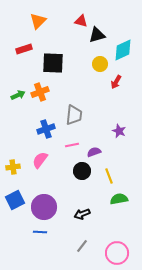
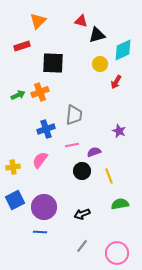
red rectangle: moved 2 px left, 3 px up
green semicircle: moved 1 px right, 5 px down
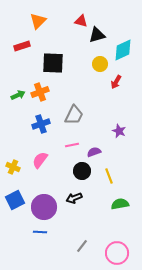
gray trapezoid: rotated 20 degrees clockwise
blue cross: moved 5 px left, 5 px up
yellow cross: rotated 32 degrees clockwise
black arrow: moved 8 px left, 16 px up
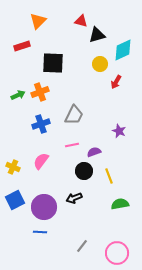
pink semicircle: moved 1 px right, 1 px down
black circle: moved 2 px right
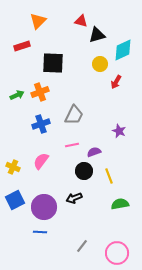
green arrow: moved 1 px left
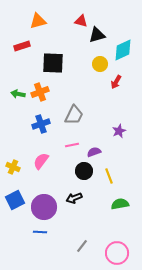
orange triangle: rotated 30 degrees clockwise
green arrow: moved 1 px right, 1 px up; rotated 144 degrees counterclockwise
purple star: rotated 24 degrees clockwise
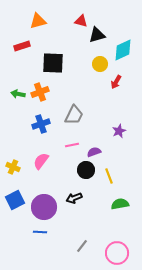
black circle: moved 2 px right, 1 px up
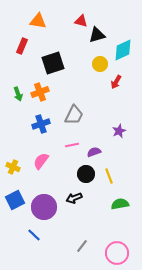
orange triangle: rotated 24 degrees clockwise
red rectangle: rotated 49 degrees counterclockwise
black square: rotated 20 degrees counterclockwise
green arrow: rotated 120 degrees counterclockwise
black circle: moved 4 px down
blue line: moved 6 px left, 3 px down; rotated 40 degrees clockwise
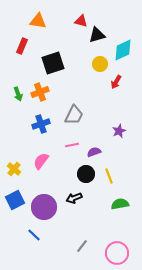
yellow cross: moved 1 px right, 2 px down; rotated 16 degrees clockwise
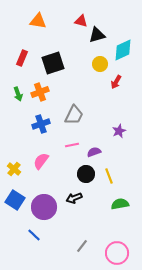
red rectangle: moved 12 px down
blue square: rotated 30 degrees counterclockwise
